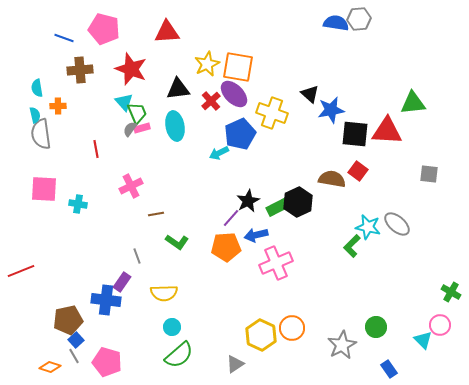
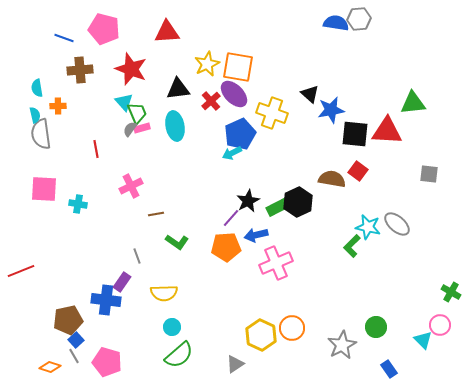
cyan arrow at (219, 153): moved 13 px right
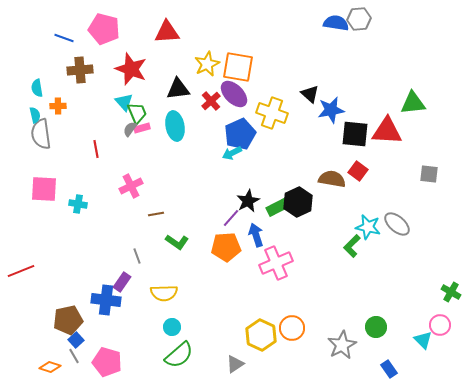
blue arrow at (256, 235): rotated 85 degrees clockwise
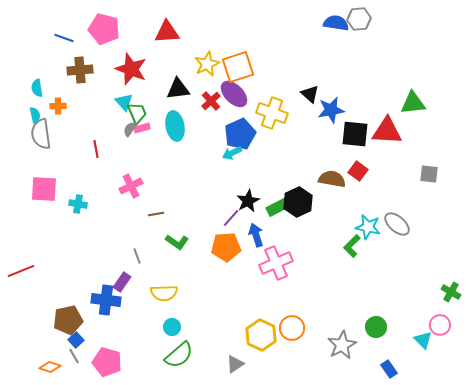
orange square at (238, 67): rotated 28 degrees counterclockwise
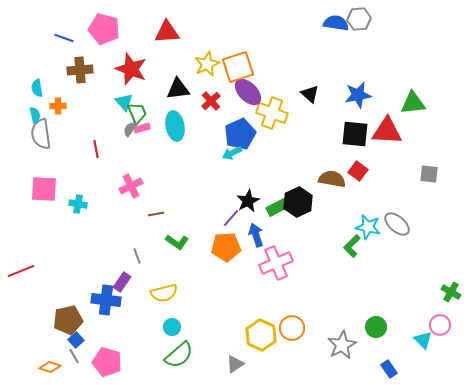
purple ellipse at (234, 94): moved 14 px right, 2 px up
blue star at (331, 110): moved 27 px right, 15 px up
yellow semicircle at (164, 293): rotated 12 degrees counterclockwise
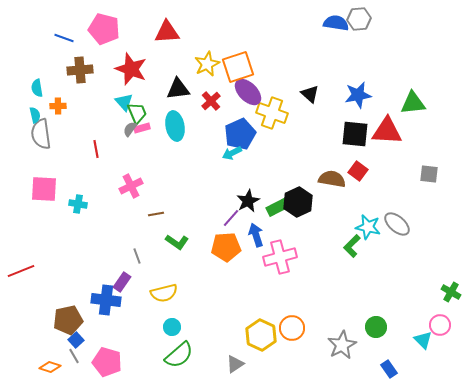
pink cross at (276, 263): moved 4 px right, 6 px up; rotated 8 degrees clockwise
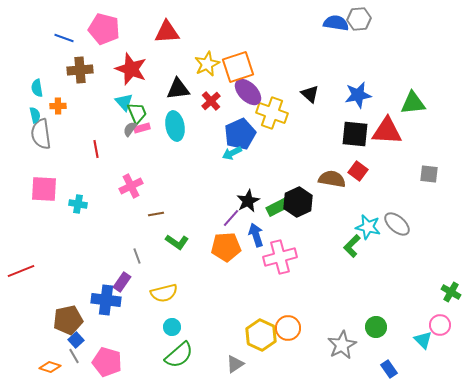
orange circle at (292, 328): moved 4 px left
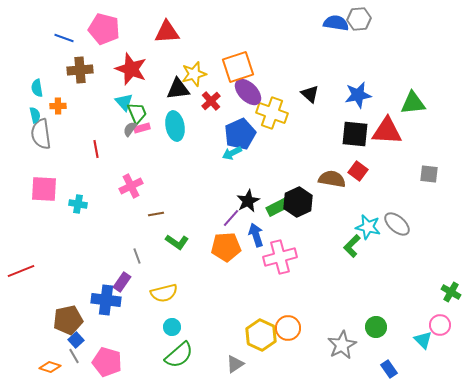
yellow star at (207, 64): moved 13 px left, 10 px down; rotated 10 degrees clockwise
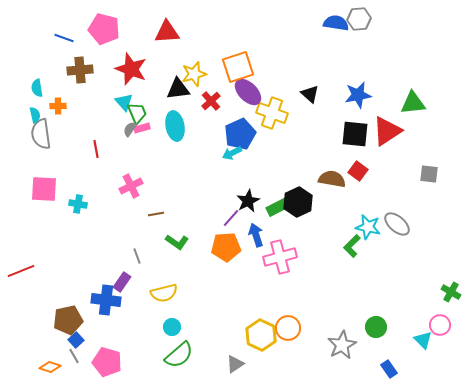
red triangle at (387, 131): rotated 36 degrees counterclockwise
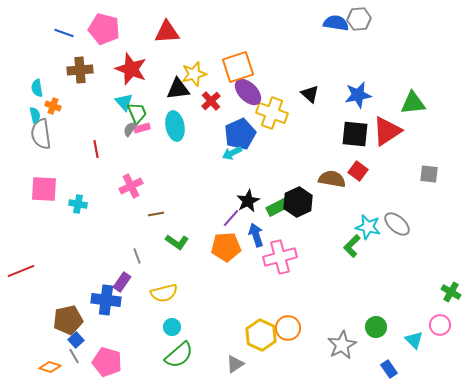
blue line at (64, 38): moved 5 px up
orange cross at (58, 106): moved 5 px left; rotated 21 degrees clockwise
cyan triangle at (423, 340): moved 9 px left
